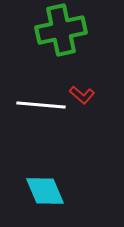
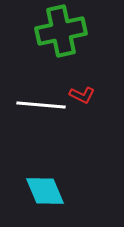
green cross: moved 1 px down
red L-shape: rotated 15 degrees counterclockwise
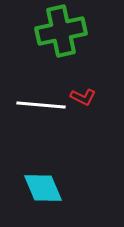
red L-shape: moved 1 px right, 2 px down
cyan diamond: moved 2 px left, 3 px up
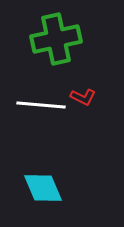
green cross: moved 5 px left, 8 px down
